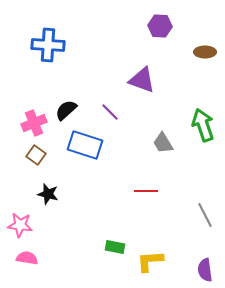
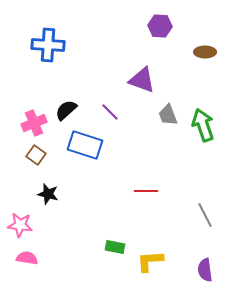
gray trapezoid: moved 5 px right, 28 px up; rotated 10 degrees clockwise
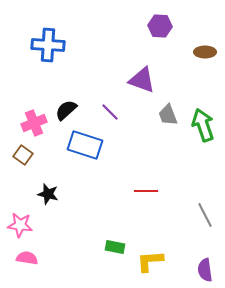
brown square: moved 13 px left
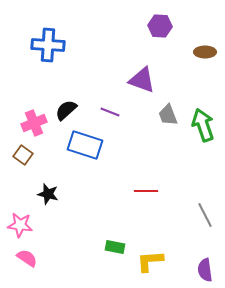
purple line: rotated 24 degrees counterclockwise
pink semicircle: rotated 25 degrees clockwise
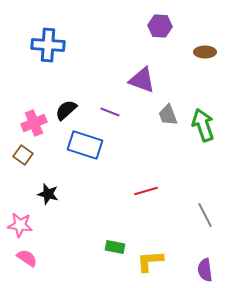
red line: rotated 15 degrees counterclockwise
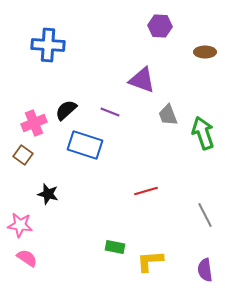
green arrow: moved 8 px down
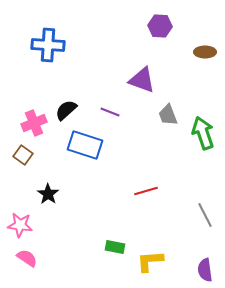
black star: rotated 20 degrees clockwise
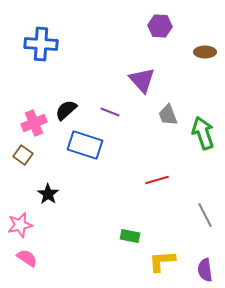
blue cross: moved 7 px left, 1 px up
purple triangle: rotated 28 degrees clockwise
red line: moved 11 px right, 11 px up
pink star: rotated 20 degrees counterclockwise
green rectangle: moved 15 px right, 11 px up
yellow L-shape: moved 12 px right
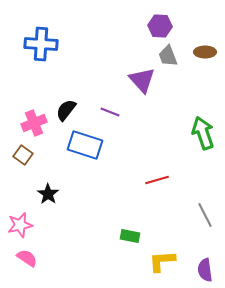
black semicircle: rotated 10 degrees counterclockwise
gray trapezoid: moved 59 px up
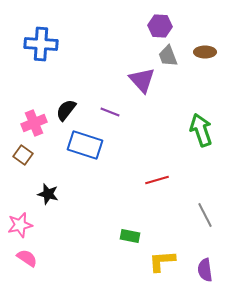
green arrow: moved 2 px left, 3 px up
black star: rotated 20 degrees counterclockwise
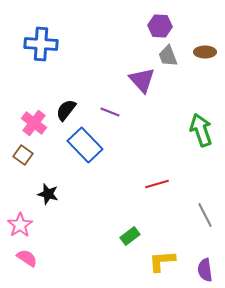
pink cross: rotated 30 degrees counterclockwise
blue rectangle: rotated 28 degrees clockwise
red line: moved 4 px down
pink star: rotated 20 degrees counterclockwise
green rectangle: rotated 48 degrees counterclockwise
